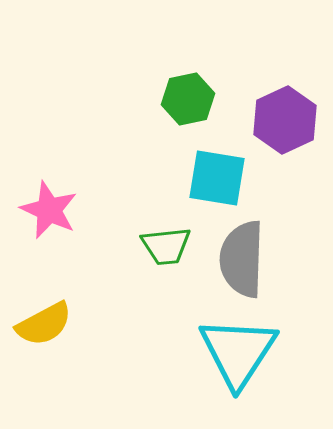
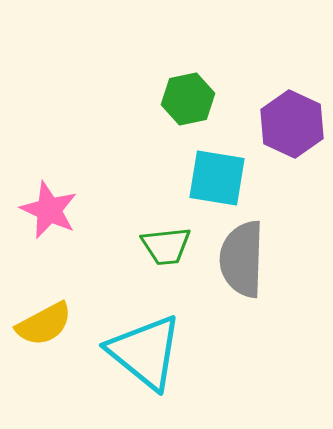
purple hexagon: moved 7 px right, 4 px down; rotated 10 degrees counterclockwise
cyan triangle: moved 93 px left; rotated 24 degrees counterclockwise
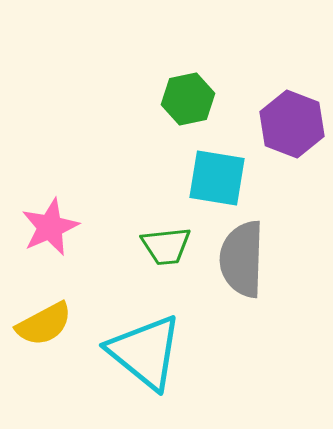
purple hexagon: rotated 4 degrees counterclockwise
pink star: moved 1 px right, 17 px down; rotated 24 degrees clockwise
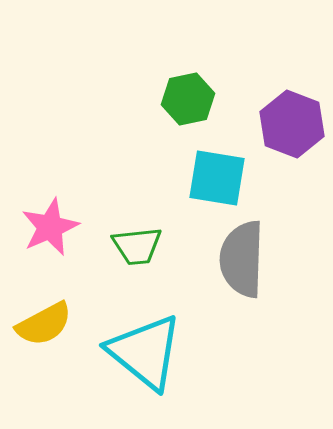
green trapezoid: moved 29 px left
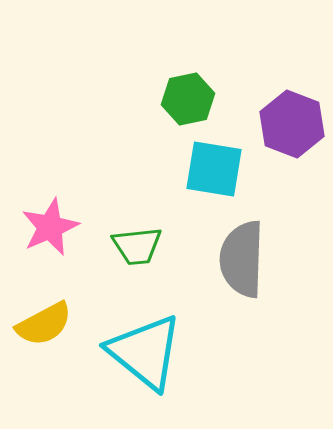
cyan square: moved 3 px left, 9 px up
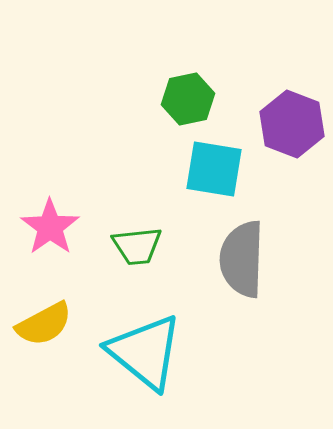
pink star: rotated 12 degrees counterclockwise
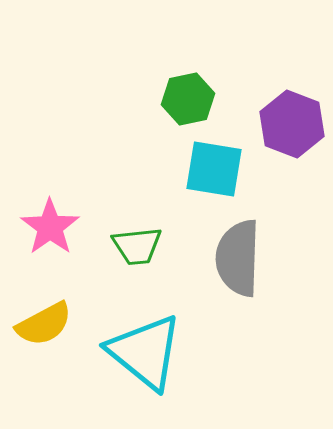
gray semicircle: moved 4 px left, 1 px up
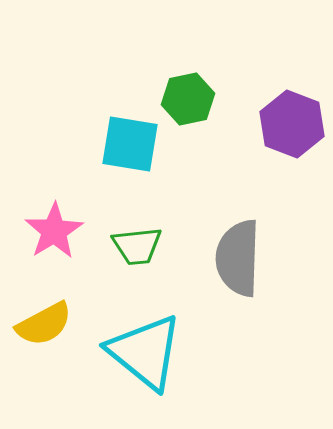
cyan square: moved 84 px left, 25 px up
pink star: moved 4 px right, 4 px down; rotated 4 degrees clockwise
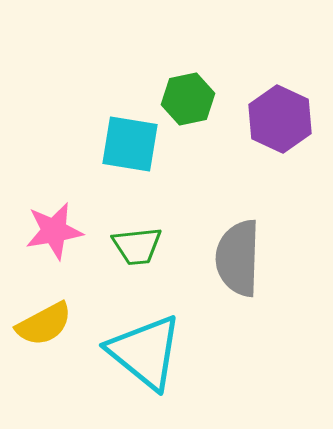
purple hexagon: moved 12 px left, 5 px up; rotated 4 degrees clockwise
pink star: rotated 22 degrees clockwise
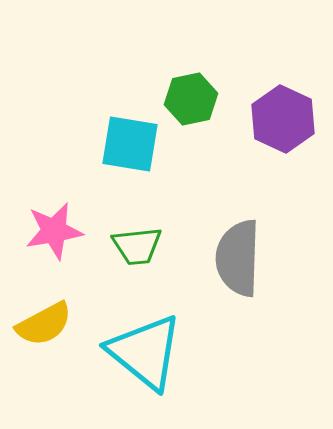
green hexagon: moved 3 px right
purple hexagon: moved 3 px right
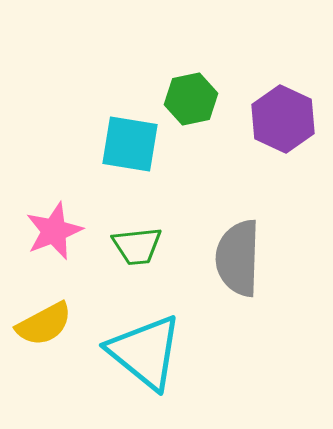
pink star: rotated 12 degrees counterclockwise
